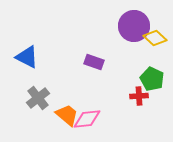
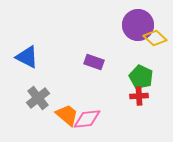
purple circle: moved 4 px right, 1 px up
green pentagon: moved 11 px left, 2 px up
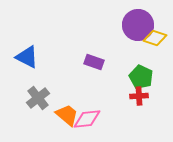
yellow diamond: rotated 25 degrees counterclockwise
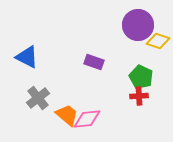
yellow diamond: moved 3 px right, 3 px down
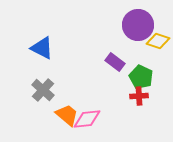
blue triangle: moved 15 px right, 9 px up
purple rectangle: moved 21 px right; rotated 18 degrees clockwise
gray cross: moved 5 px right, 8 px up; rotated 10 degrees counterclockwise
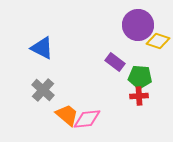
green pentagon: moved 1 px left; rotated 20 degrees counterclockwise
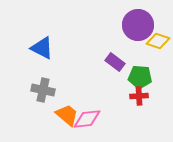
gray cross: rotated 30 degrees counterclockwise
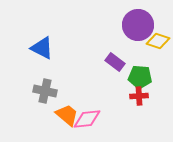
gray cross: moved 2 px right, 1 px down
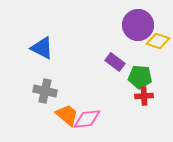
red cross: moved 5 px right
